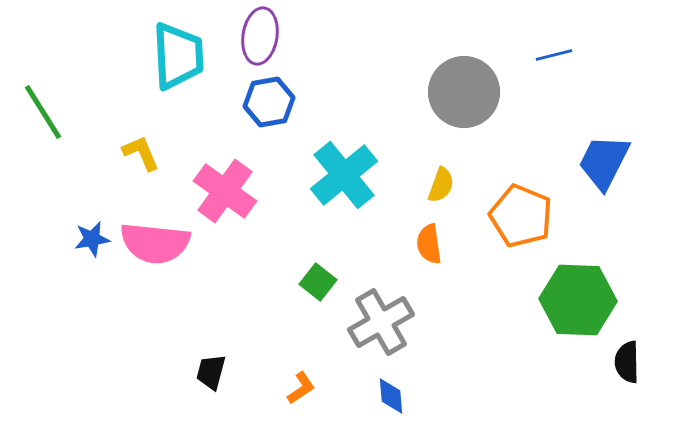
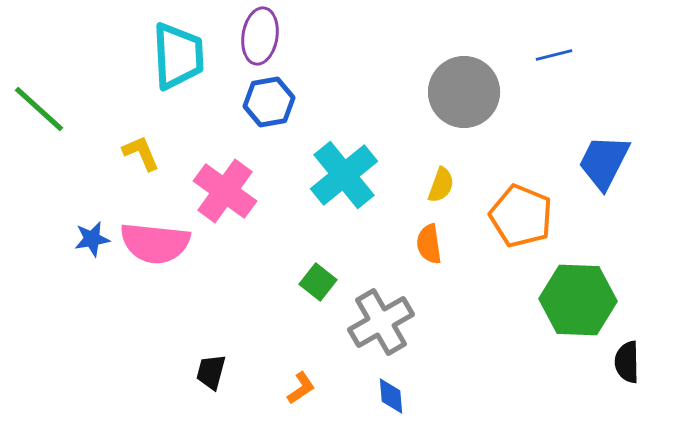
green line: moved 4 px left, 3 px up; rotated 16 degrees counterclockwise
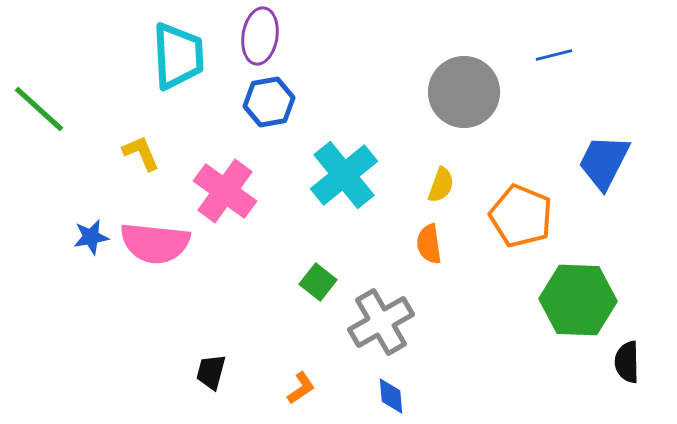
blue star: moved 1 px left, 2 px up
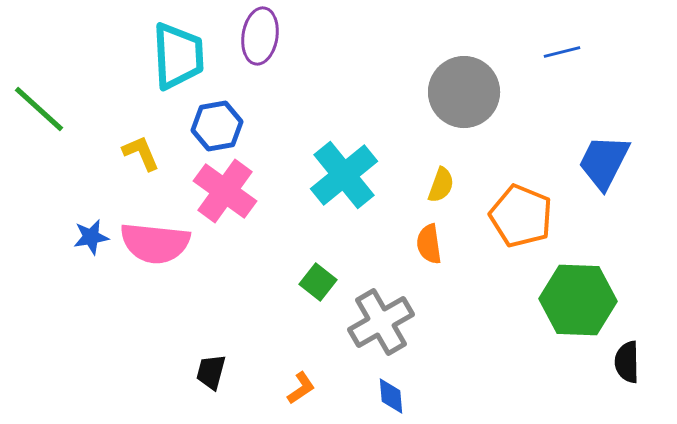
blue line: moved 8 px right, 3 px up
blue hexagon: moved 52 px left, 24 px down
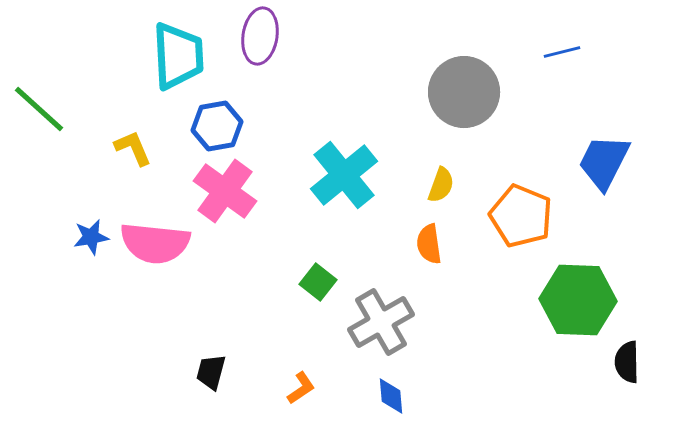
yellow L-shape: moved 8 px left, 5 px up
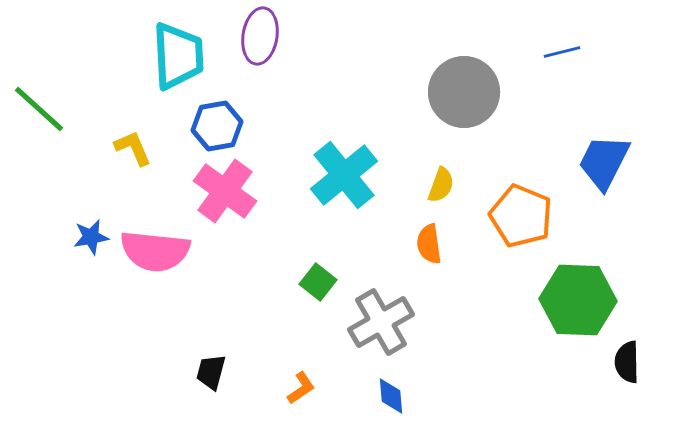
pink semicircle: moved 8 px down
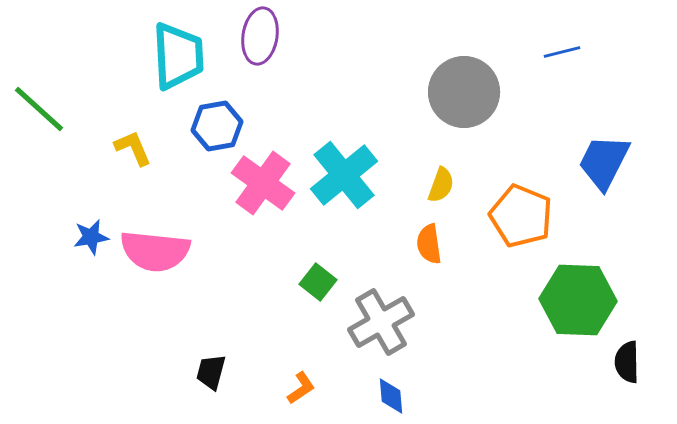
pink cross: moved 38 px right, 8 px up
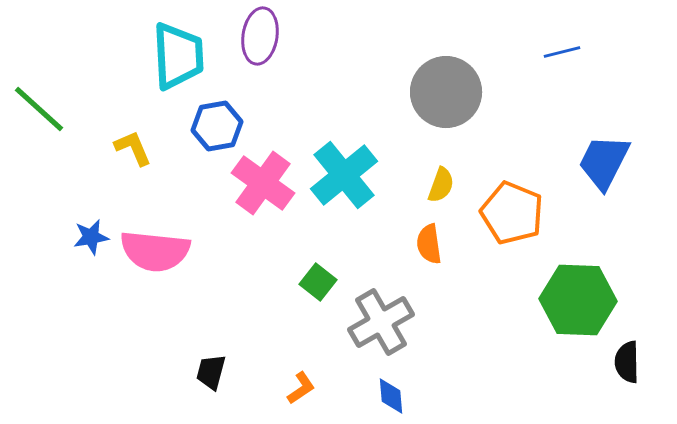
gray circle: moved 18 px left
orange pentagon: moved 9 px left, 3 px up
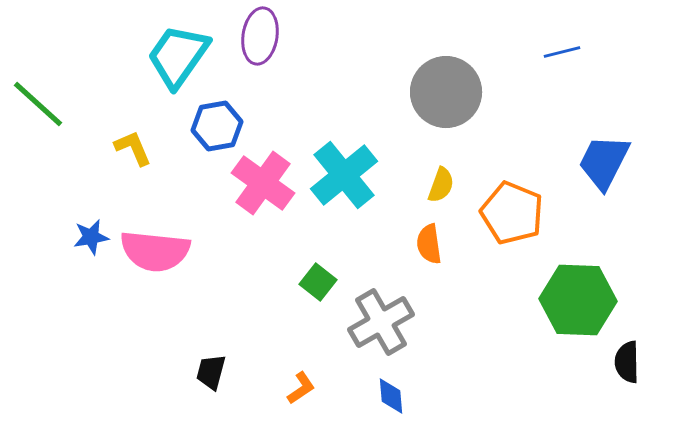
cyan trapezoid: rotated 142 degrees counterclockwise
green line: moved 1 px left, 5 px up
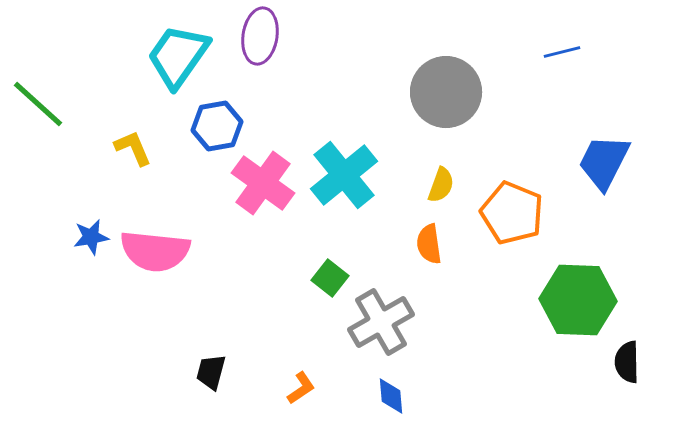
green square: moved 12 px right, 4 px up
